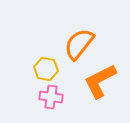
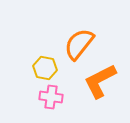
yellow hexagon: moved 1 px left, 1 px up
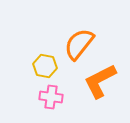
yellow hexagon: moved 2 px up
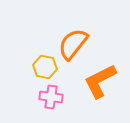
orange semicircle: moved 6 px left
yellow hexagon: moved 1 px down
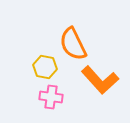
orange semicircle: rotated 64 degrees counterclockwise
orange L-shape: moved 1 px up; rotated 105 degrees counterclockwise
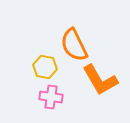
orange semicircle: moved 1 px right, 1 px down
orange L-shape: rotated 12 degrees clockwise
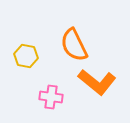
yellow hexagon: moved 19 px left, 11 px up
orange L-shape: moved 3 px left, 2 px down; rotated 21 degrees counterclockwise
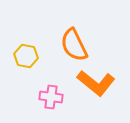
orange L-shape: moved 1 px left, 1 px down
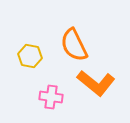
yellow hexagon: moved 4 px right
